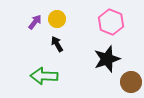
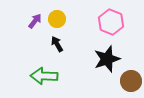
purple arrow: moved 1 px up
brown circle: moved 1 px up
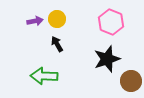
purple arrow: rotated 42 degrees clockwise
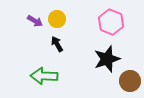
purple arrow: rotated 42 degrees clockwise
brown circle: moved 1 px left
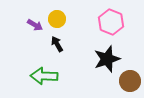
purple arrow: moved 4 px down
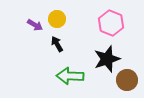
pink hexagon: moved 1 px down
green arrow: moved 26 px right
brown circle: moved 3 px left, 1 px up
